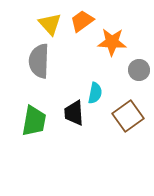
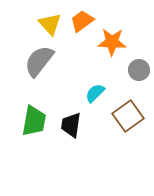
gray semicircle: rotated 36 degrees clockwise
cyan semicircle: rotated 145 degrees counterclockwise
black trapezoid: moved 3 px left, 12 px down; rotated 12 degrees clockwise
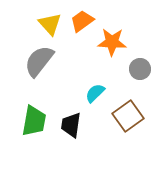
gray circle: moved 1 px right, 1 px up
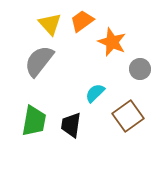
orange star: rotated 20 degrees clockwise
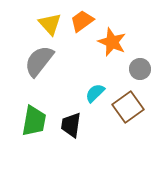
brown square: moved 9 px up
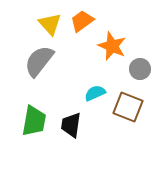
orange star: moved 4 px down
cyan semicircle: rotated 20 degrees clockwise
brown square: rotated 32 degrees counterclockwise
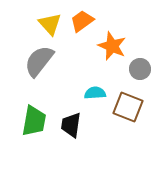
cyan semicircle: rotated 20 degrees clockwise
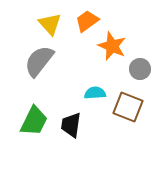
orange trapezoid: moved 5 px right
green trapezoid: rotated 16 degrees clockwise
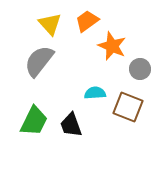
black trapezoid: rotated 28 degrees counterclockwise
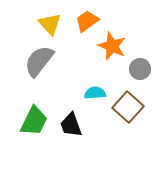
brown square: rotated 20 degrees clockwise
